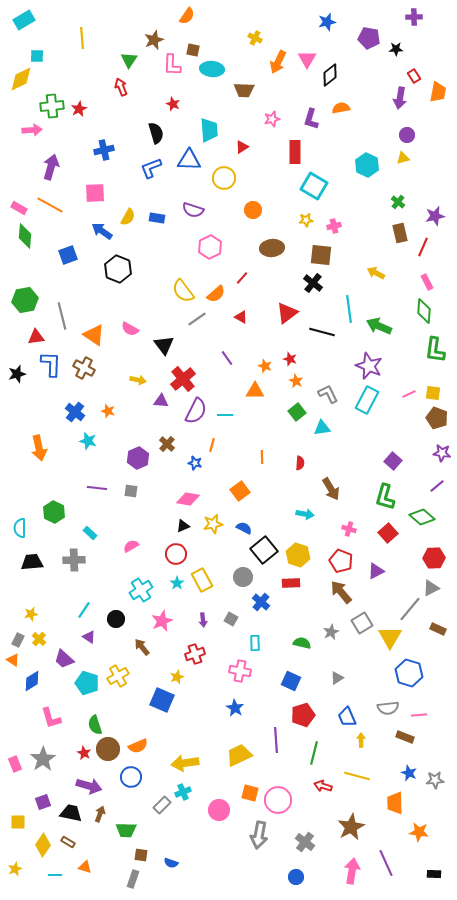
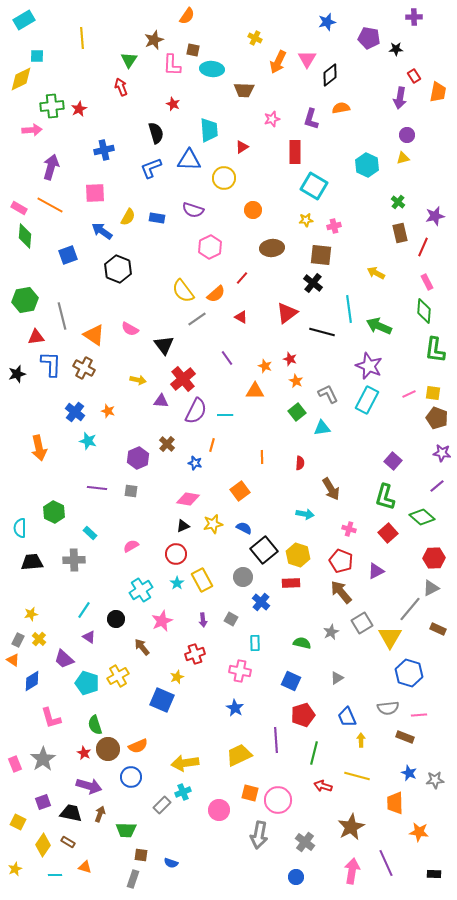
yellow square at (18, 822): rotated 28 degrees clockwise
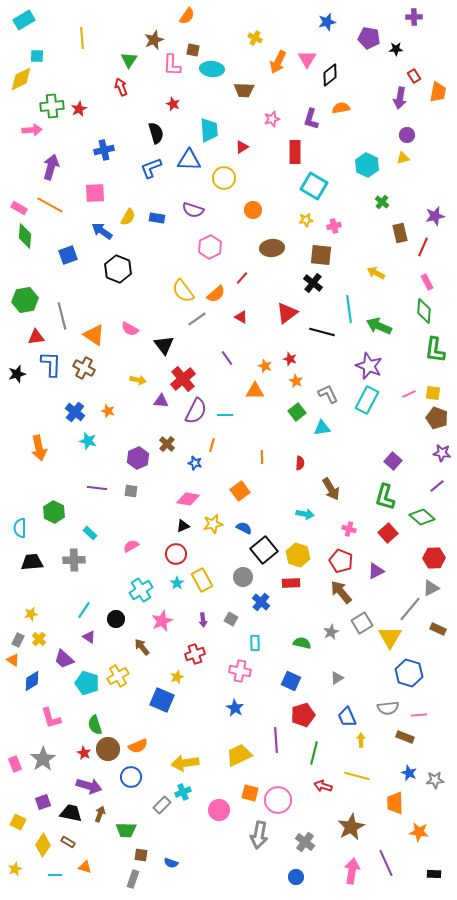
green cross at (398, 202): moved 16 px left
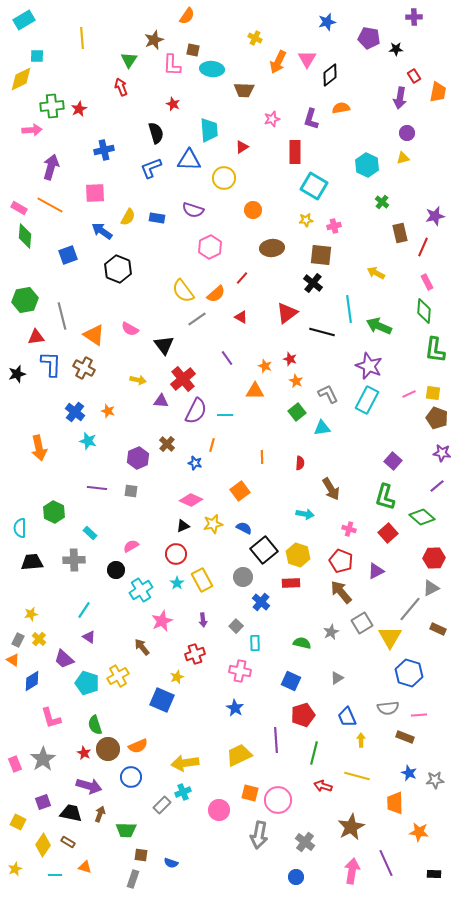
purple circle at (407, 135): moved 2 px up
pink diamond at (188, 499): moved 3 px right, 1 px down; rotated 15 degrees clockwise
black circle at (116, 619): moved 49 px up
gray square at (231, 619): moved 5 px right, 7 px down; rotated 16 degrees clockwise
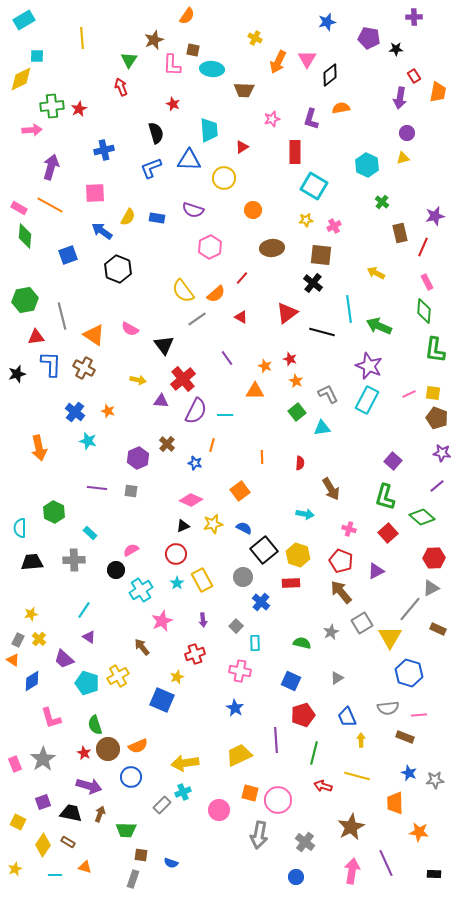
pink cross at (334, 226): rotated 16 degrees counterclockwise
pink semicircle at (131, 546): moved 4 px down
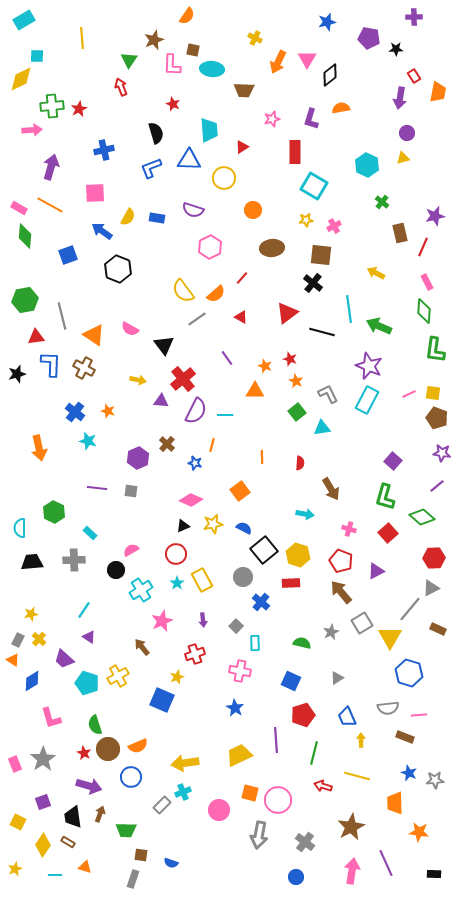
black trapezoid at (71, 813): moved 2 px right, 4 px down; rotated 110 degrees counterclockwise
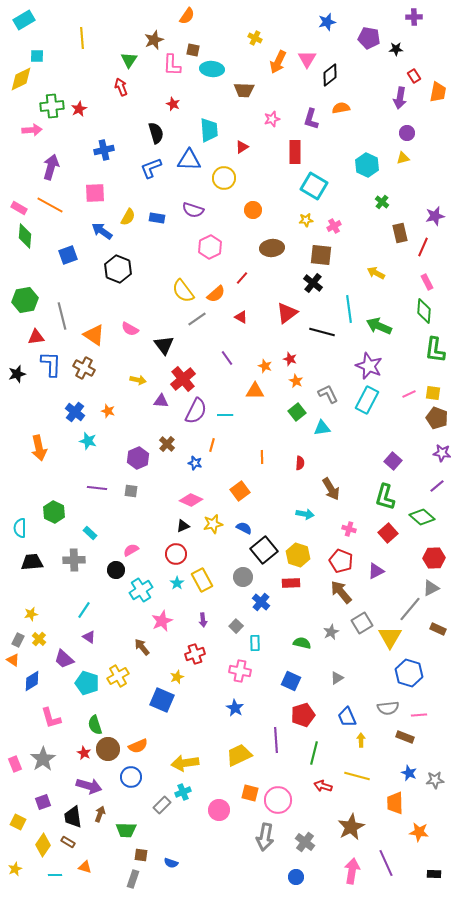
gray arrow at (259, 835): moved 6 px right, 2 px down
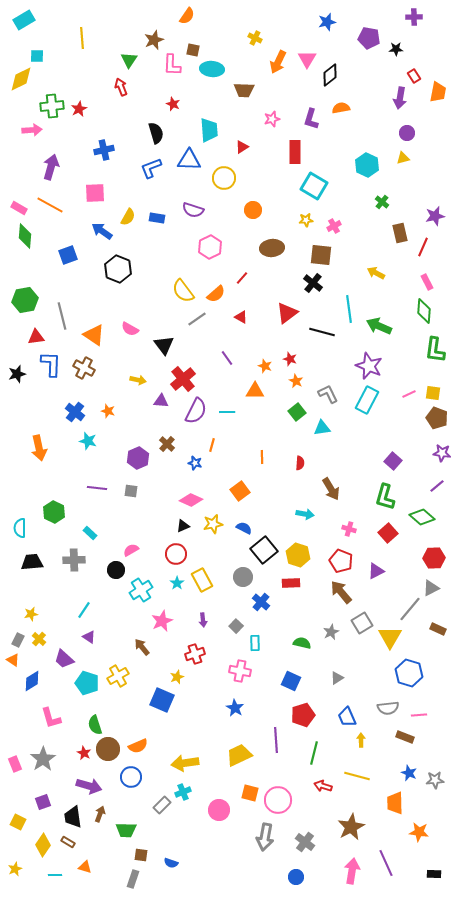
cyan line at (225, 415): moved 2 px right, 3 px up
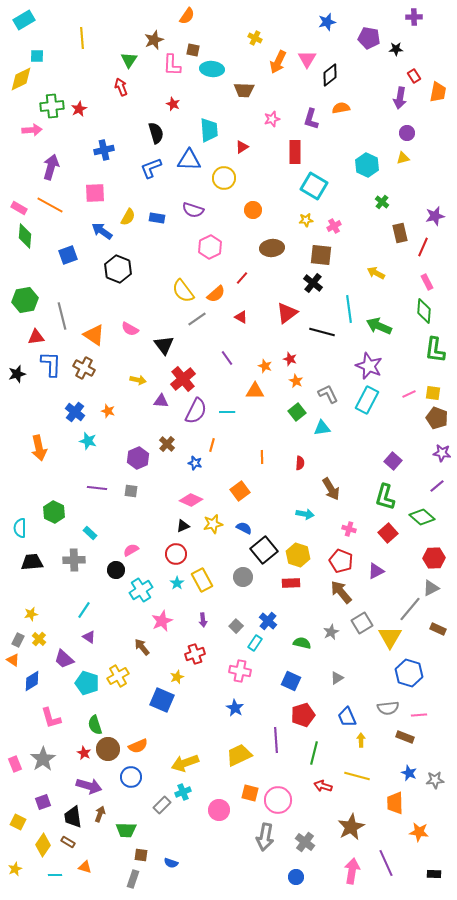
blue cross at (261, 602): moved 7 px right, 19 px down
cyan rectangle at (255, 643): rotated 35 degrees clockwise
yellow arrow at (185, 763): rotated 12 degrees counterclockwise
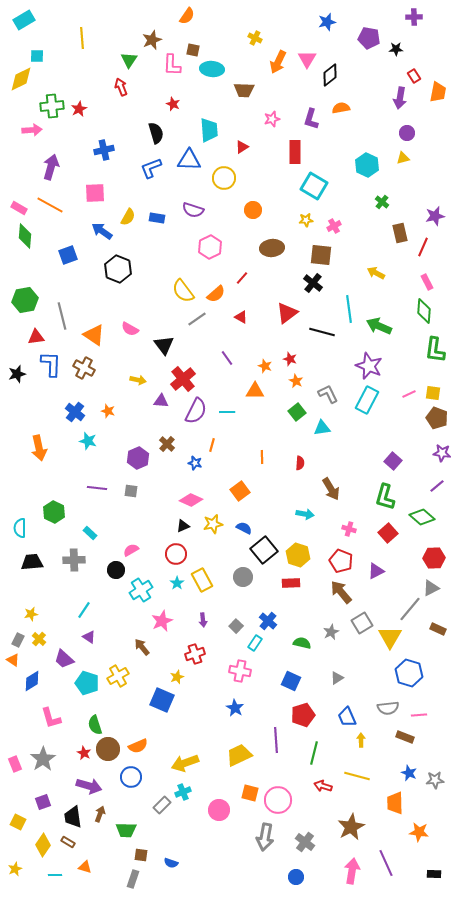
brown star at (154, 40): moved 2 px left
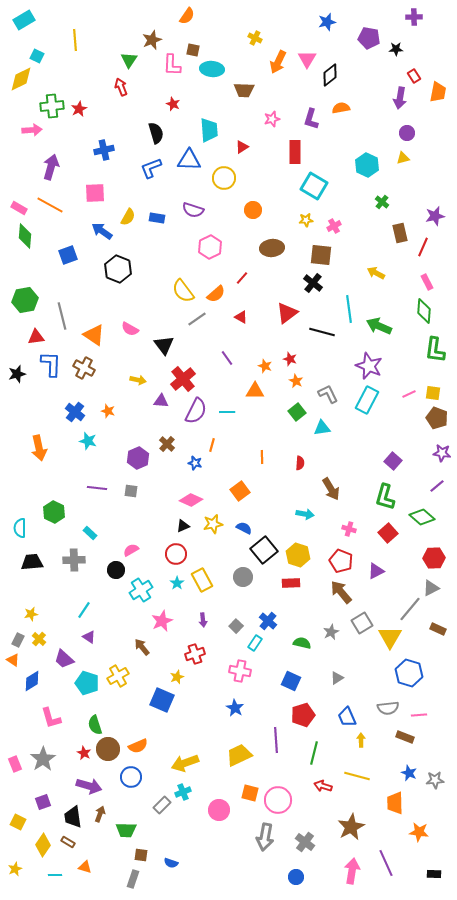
yellow line at (82, 38): moved 7 px left, 2 px down
cyan square at (37, 56): rotated 24 degrees clockwise
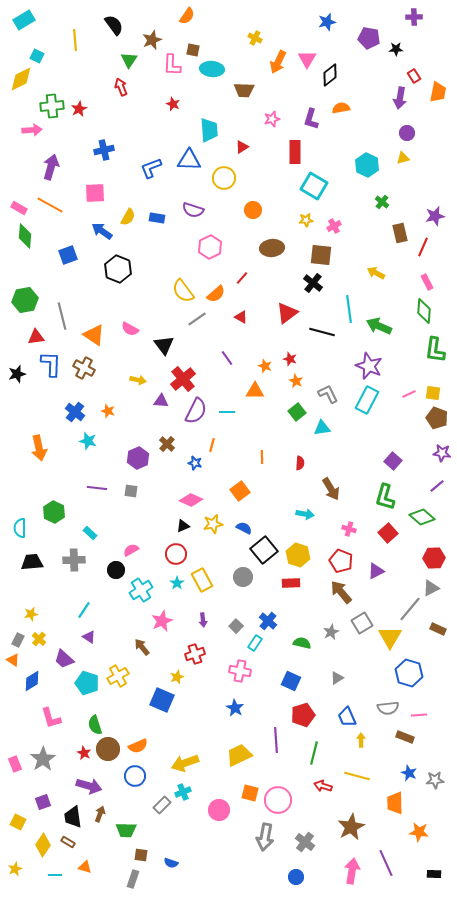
black semicircle at (156, 133): moved 42 px left, 108 px up; rotated 20 degrees counterclockwise
blue circle at (131, 777): moved 4 px right, 1 px up
